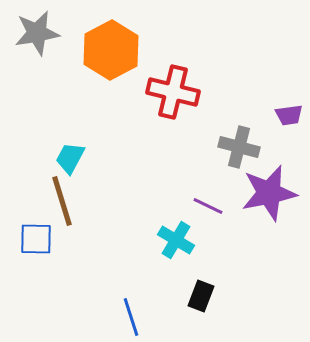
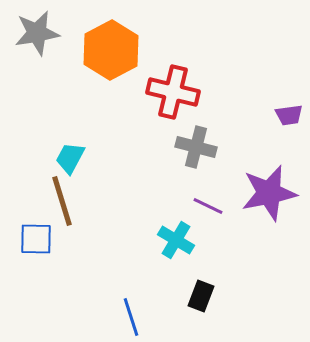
gray cross: moved 43 px left
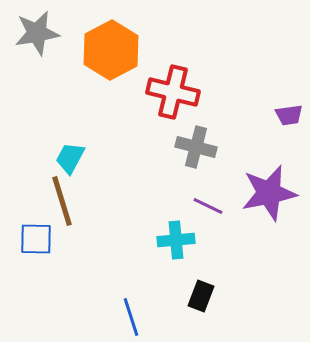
cyan cross: rotated 36 degrees counterclockwise
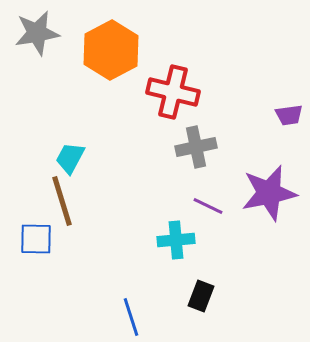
gray cross: rotated 27 degrees counterclockwise
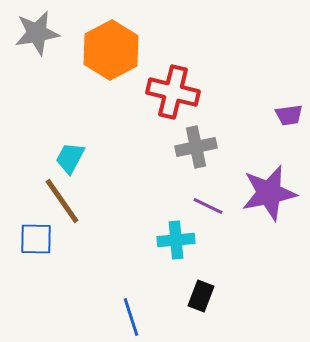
brown line: rotated 18 degrees counterclockwise
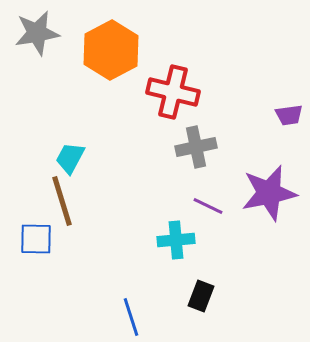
brown line: rotated 18 degrees clockwise
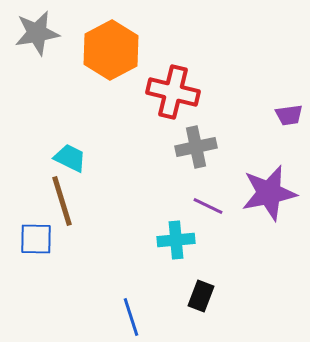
cyan trapezoid: rotated 88 degrees clockwise
